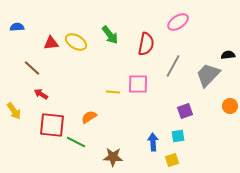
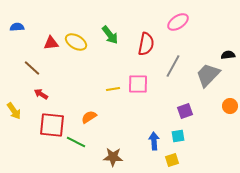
yellow line: moved 3 px up; rotated 16 degrees counterclockwise
blue arrow: moved 1 px right, 1 px up
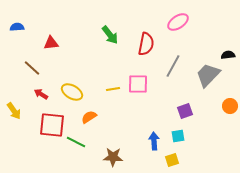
yellow ellipse: moved 4 px left, 50 px down
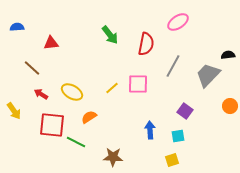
yellow line: moved 1 px left, 1 px up; rotated 32 degrees counterclockwise
purple square: rotated 35 degrees counterclockwise
blue arrow: moved 4 px left, 11 px up
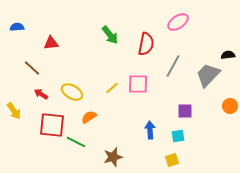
purple square: rotated 35 degrees counterclockwise
brown star: rotated 18 degrees counterclockwise
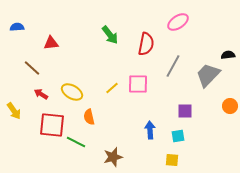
orange semicircle: rotated 70 degrees counterclockwise
yellow square: rotated 24 degrees clockwise
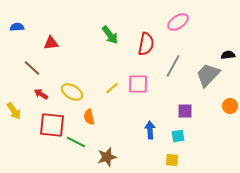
brown star: moved 6 px left
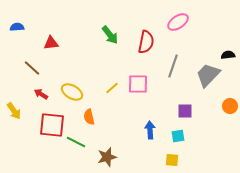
red semicircle: moved 2 px up
gray line: rotated 10 degrees counterclockwise
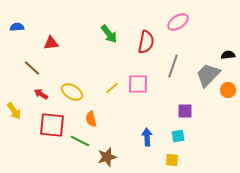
green arrow: moved 1 px left, 1 px up
orange circle: moved 2 px left, 16 px up
orange semicircle: moved 2 px right, 2 px down
blue arrow: moved 3 px left, 7 px down
green line: moved 4 px right, 1 px up
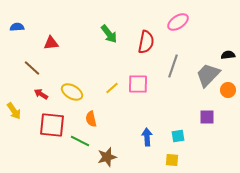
purple square: moved 22 px right, 6 px down
